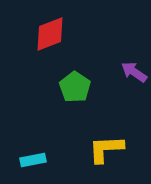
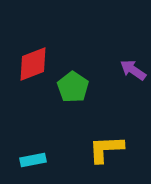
red diamond: moved 17 px left, 30 px down
purple arrow: moved 1 px left, 2 px up
green pentagon: moved 2 px left
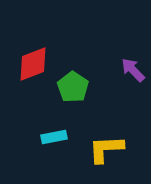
purple arrow: rotated 12 degrees clockwise
cyan rectangle: moved 21 px right, 23 px up
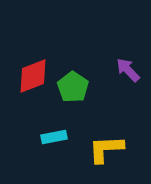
red diamond: moved 12 px down
purple arrow: moved 5 px left
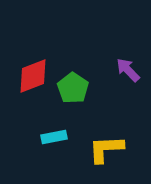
green pentagon: moved 1 px down
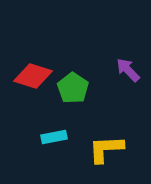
red diamond: rotated 39 degrees clockwise
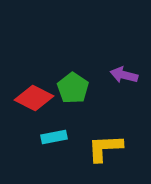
purple arrow: moved 4 px left, 5 px down; rotated 32 degrees counterclockwise
red diamond: moved 1 px right, 22 px down; rotated 9 degrees clockwise
yellow L-shape: moved 1 px left, 1 px up
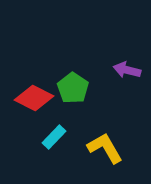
purple arrow: moved 3 px right, 5 px up
cyan rectangle: rotated 35 degrees counterclockwise
yellow L-shape: rotated 63 degrees clockwise
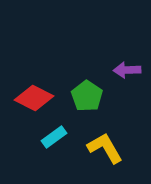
purple arrow: rotated 16 degrees counterclockwise
green pentagon: moved 14 px right, 8 px down
cyan rectangle: rotated 10 degrees clockwise
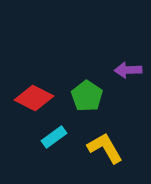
purple arrow: moved 1 px right
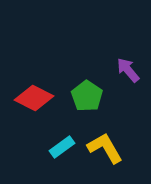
purple arrow: rotated 52 degrees clockwise
cyan rectangle: moved 8 px right, 10 px down
